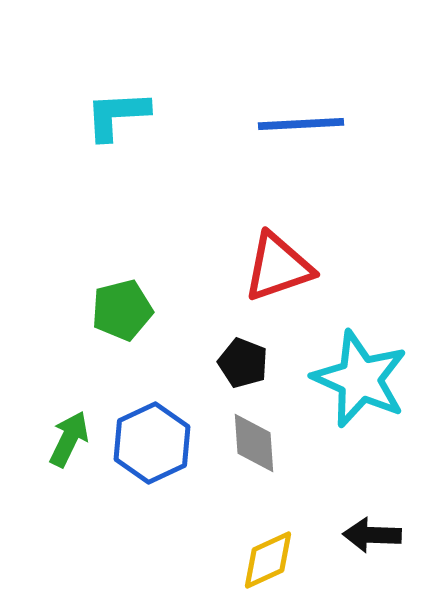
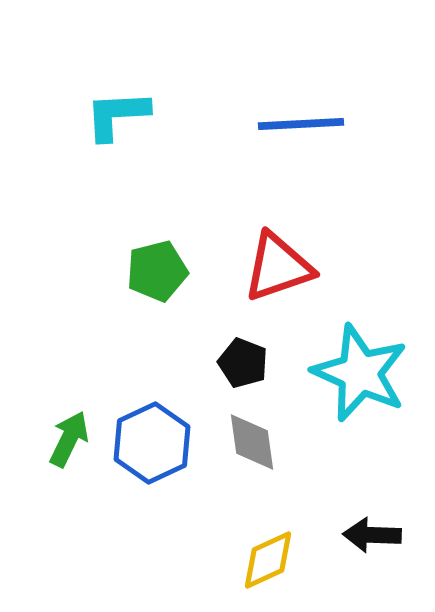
green pentagon: moved 35 px right, 39 px up
cyan star: moved 6 px up
gray diamond: moved 2 px left, 1 px up; rotated 4 degrees counterclockwise
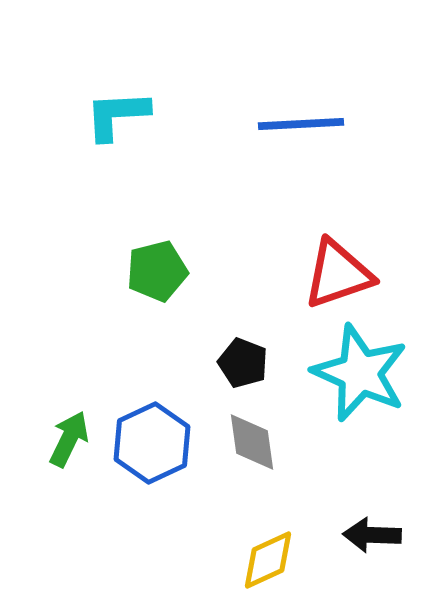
red triangle: moved 60 px right, 7 px down
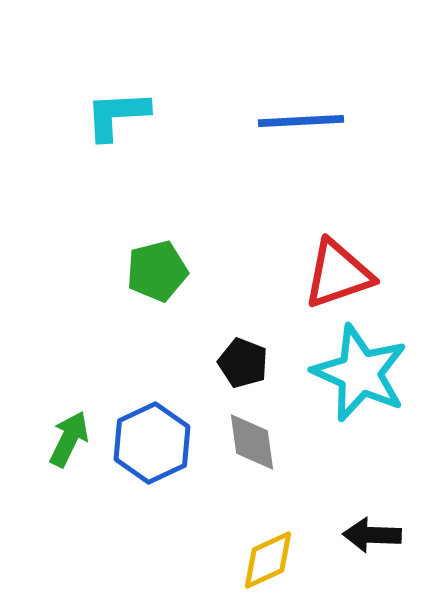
blue line: moved 3 px up
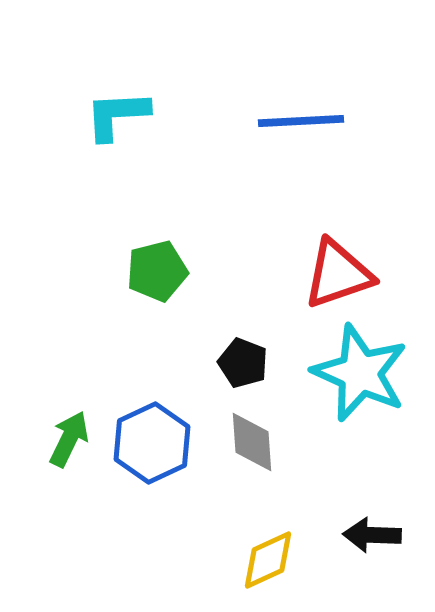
gray diamond: rotated 4 degrees clockwise
